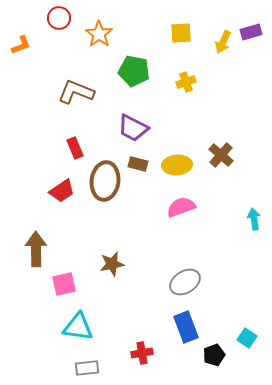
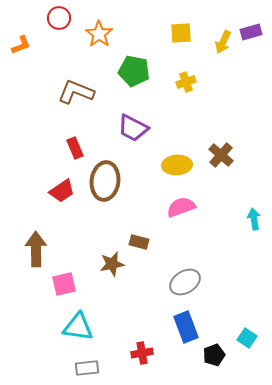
brown rectangle: moved 1 px right, 78 px down
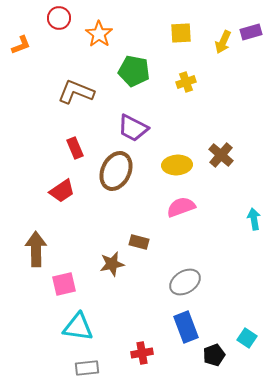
brown ellipse: moved 11 px right, 10 px up; rotated 18 degrees clockwise
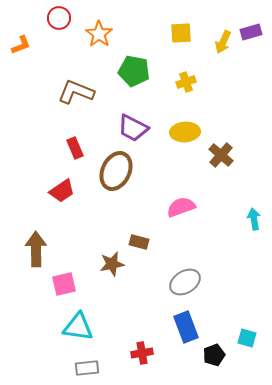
yellow ellipse: moved 8 px right, 33 px up
cyan square: rotated 18 degrees counterclockwise
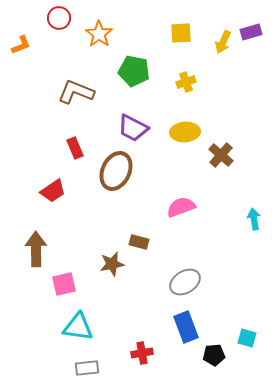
red trapezoid: moved 9 px left
black pentagon: rotated 15 degrees clockwise
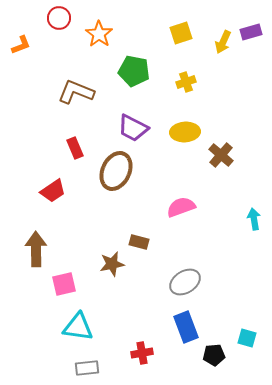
yellow square: rotated 15 degrees counterclockwise
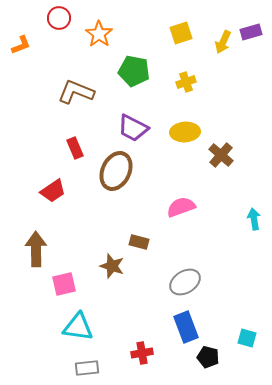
brown star: moved 2 px down; rotated 30 degrees clockwise
black pentagon: moved 6 px left, 2 px down; rotated 20 degrees clockwise
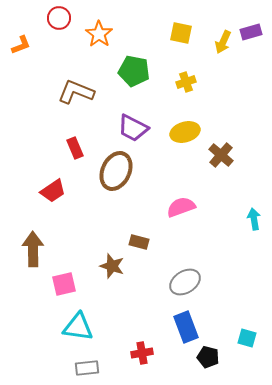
yellow square: rotated 30 degrees clockwise
yellow ellipse: rotated 12 degrees counterclockwise
brown arrow: moved 3 px left
